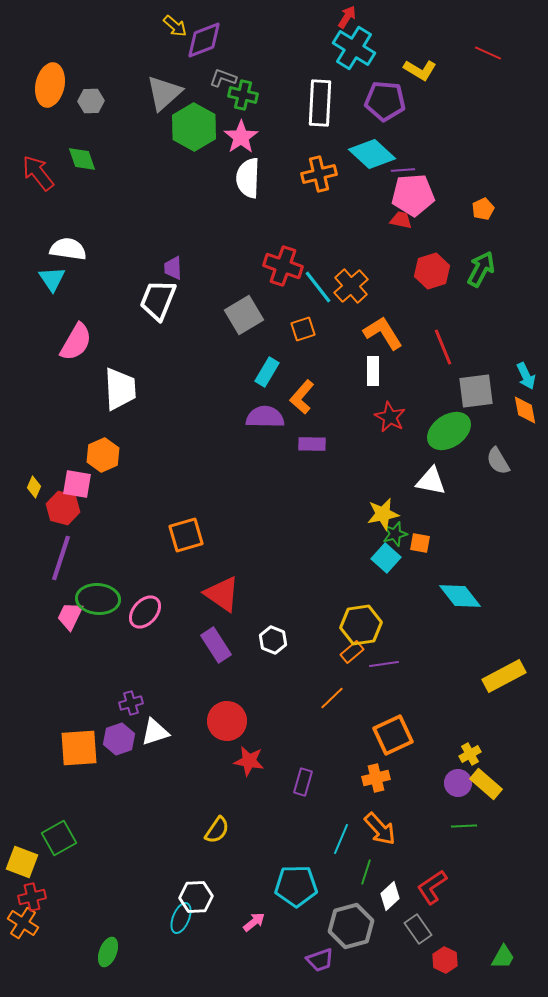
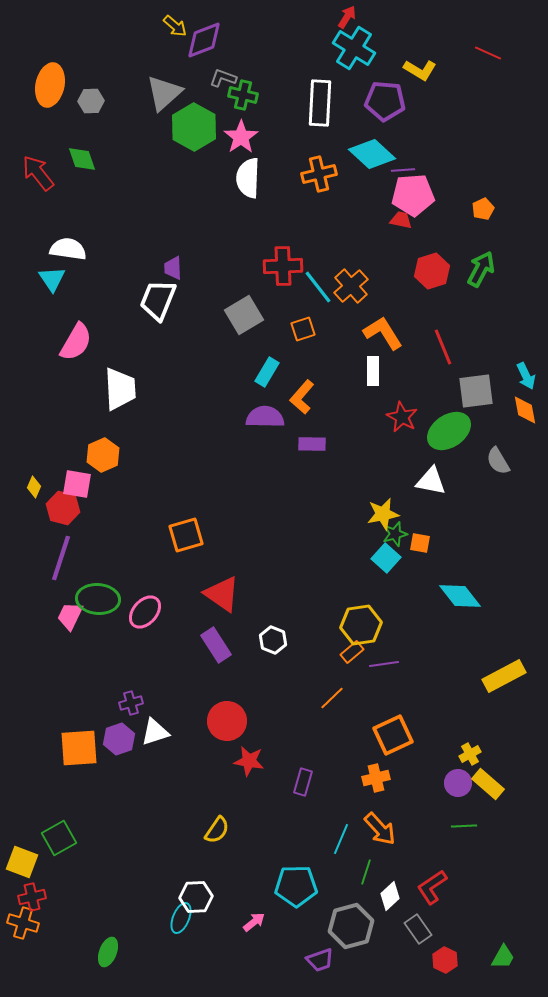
red cross at (283, 266): rotated 21 degrees counterclockwise
red star at (390, 417): moved 12 px right
yellow rectangle at (486, 784): moved 2 px right
orange cross at (23, 923): rotated 16 degrees counterclockwise
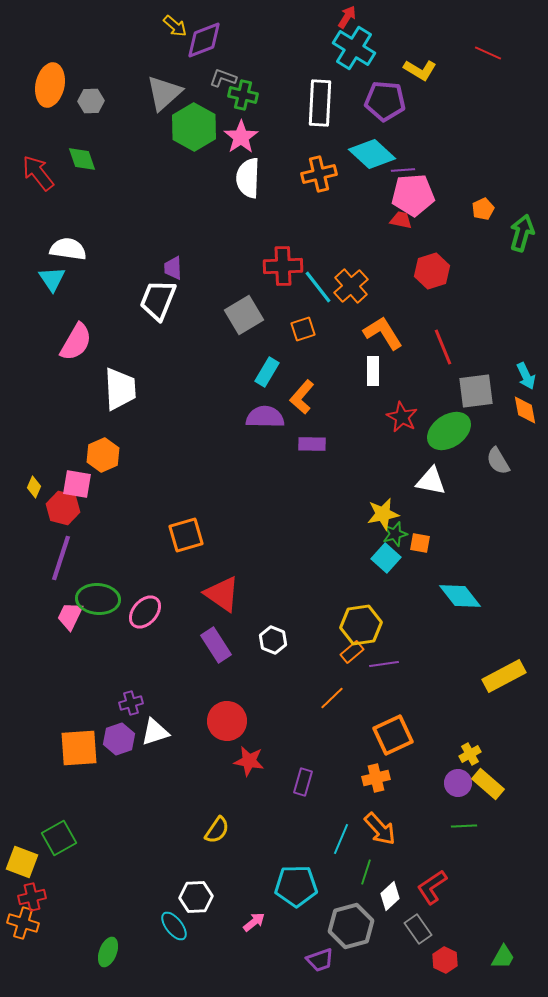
green arrow at (481, 269): moved 41 px right, 36 px up; rotated 12 degrees counterclockwise
cyan ellipse at (181, 918): moved 7 px left, 8 px down; rotated 60 degrees counterclockwise
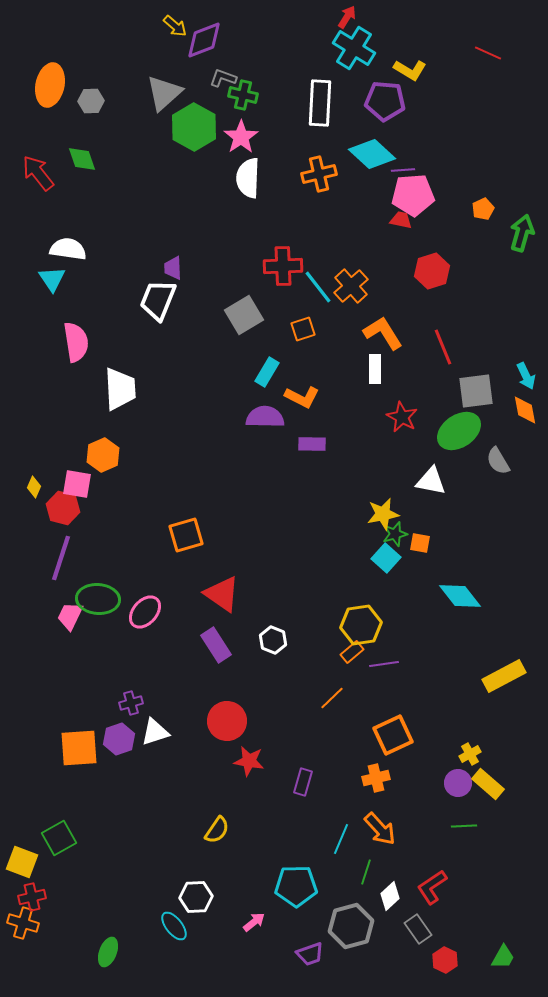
yellow L-shape at (420, 70): moved 10 px left
pink semicircle at (76, 342): rotated 39 degrees counterclockwise
white rectangle at (373, 371): moved 2 px right, 2 px up
orange L-shape at (302, 397): rotated 104 degrees counterclockwise
green ellipse at (449, 431): moved 10 px right
purple trapezoid at (320, 960): moved 10 px left, 6 px up
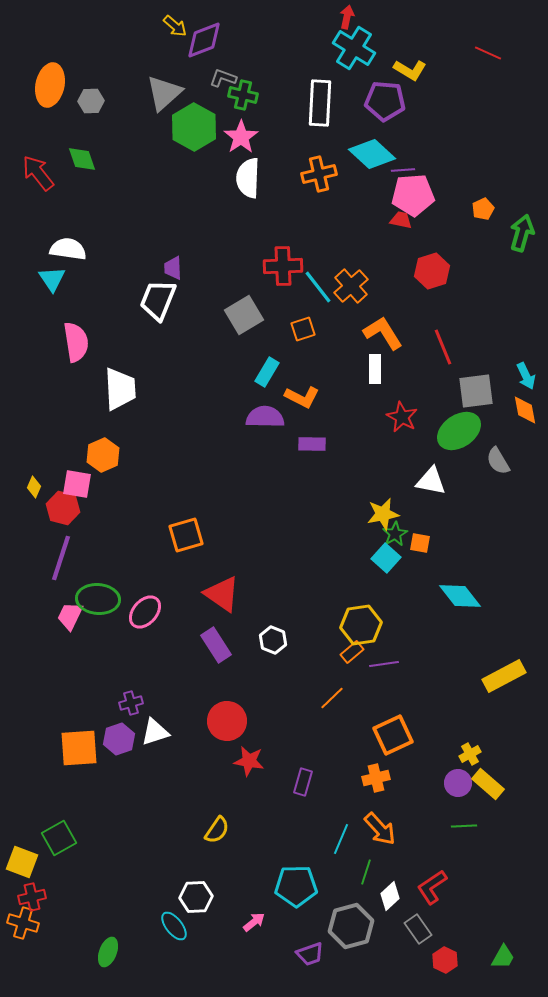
red arrow at (347, 17): rotated 20 degrees counterclockwise
green star at (395, 534): rotated 15 degrees counterclockwise
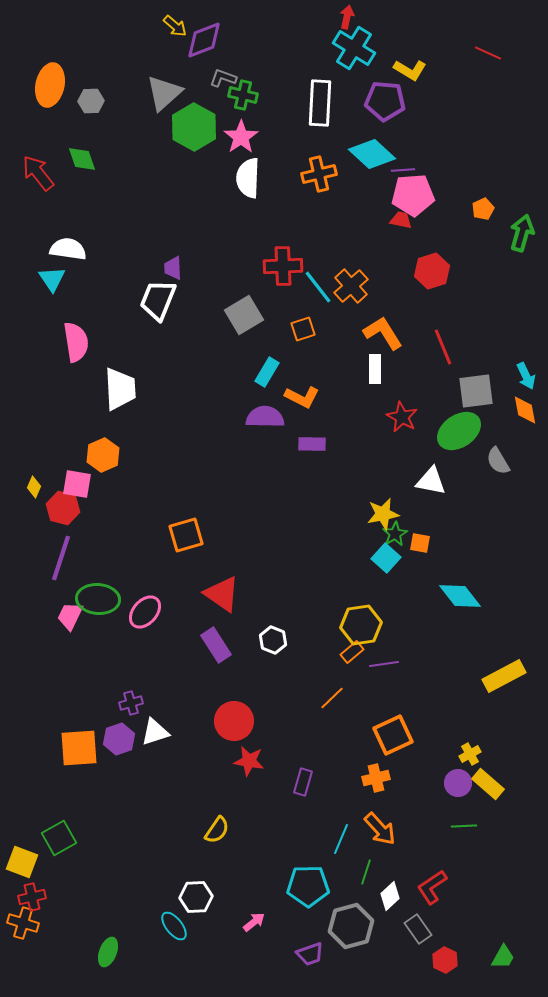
red circle at (227, 721): moved 7 px right
cyan pentagon at (296, 886): moved 12 px right
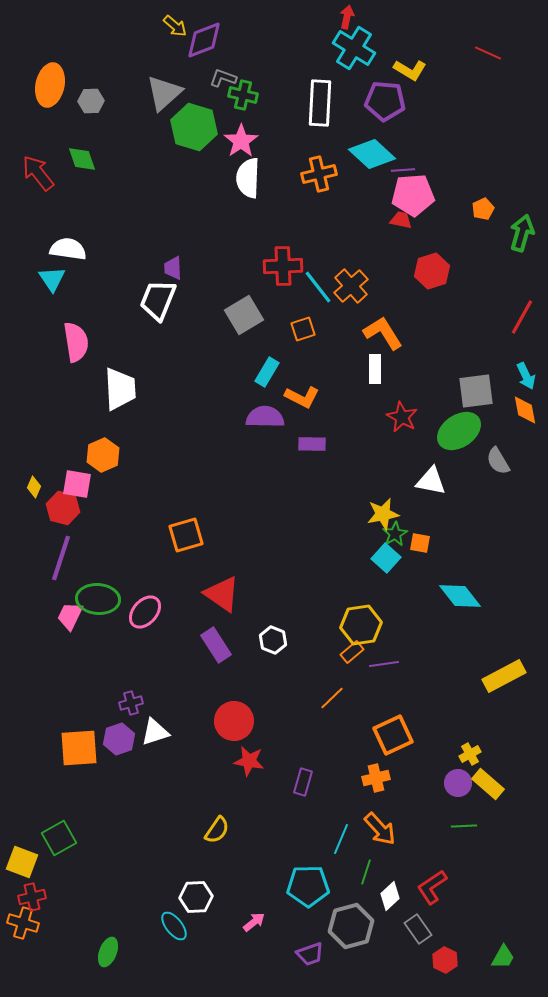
green hexagon at (194, 127): rotated 12 degrees counterclockwise
pink star at (241, 137): moved 4 px down
red line at (443, 347): moved 79 px right, 30 px up; rotated 51 degrees clockwise
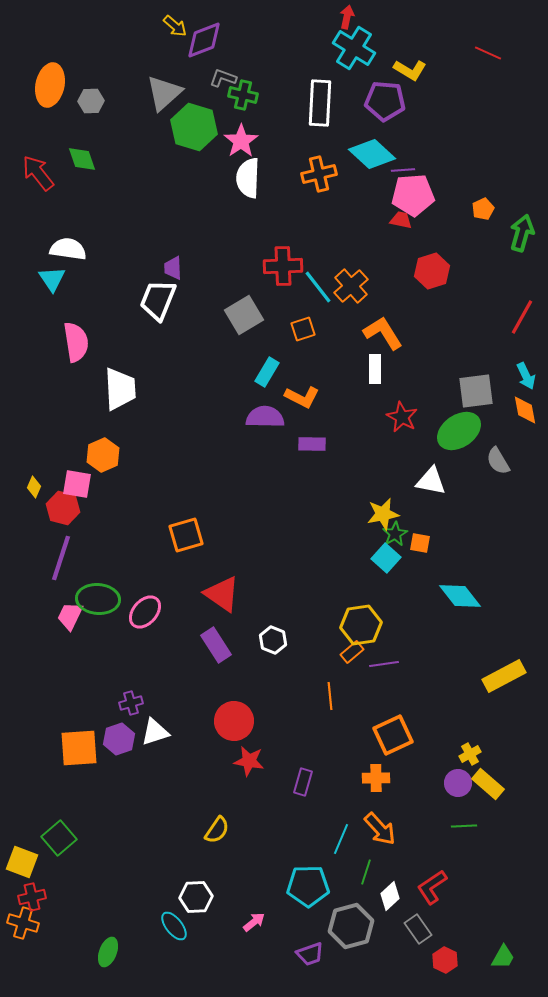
orange line at (332, 698): moved 2 px left, 2 px up; rotated 52 degrees counterclockwise
orange cross at (376, 778): rotated 12 degrees clockwise
green square at (59, 838): rotated 12 degrees counterclockwise
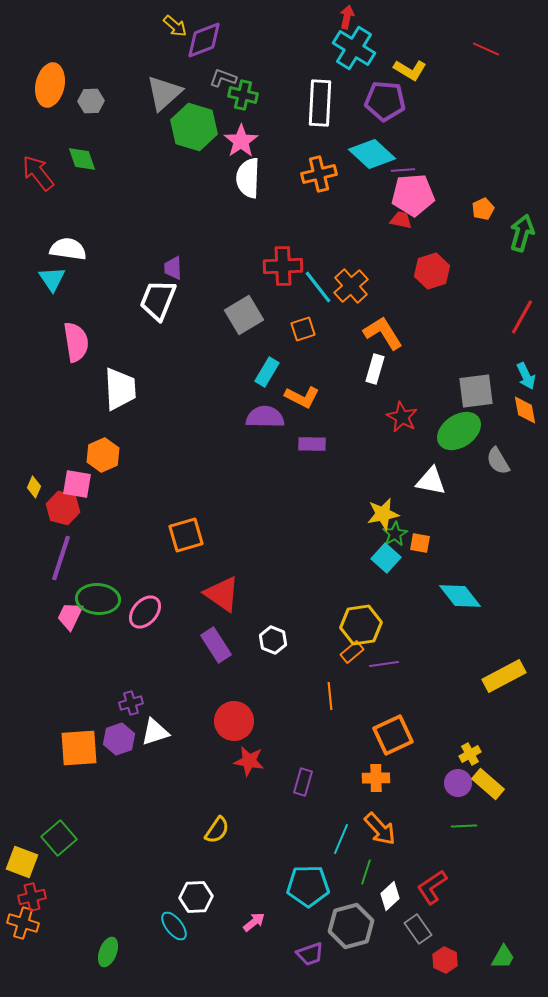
red line at (488, 53): moved 2 px left, 4 px up
white rectangle at (375, 369): rotated 16 degrees clockwise
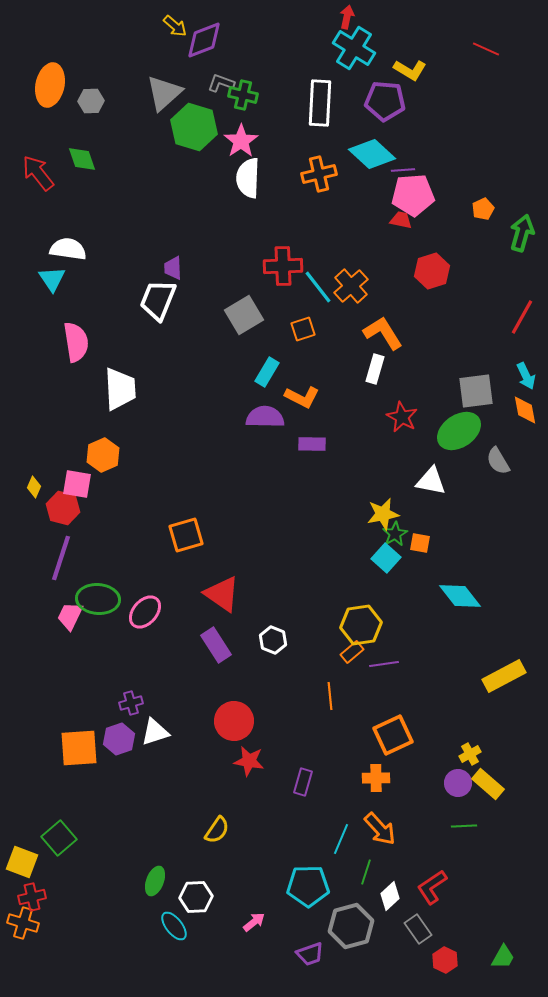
gray L-shape at (223, 78): moved 2 px left, 5 px down
green ellipse at (108, 952): moved 47 px right, 71 px up
